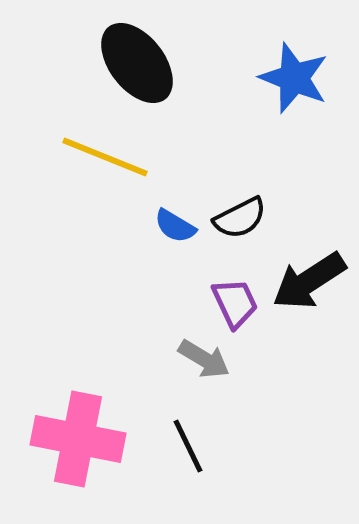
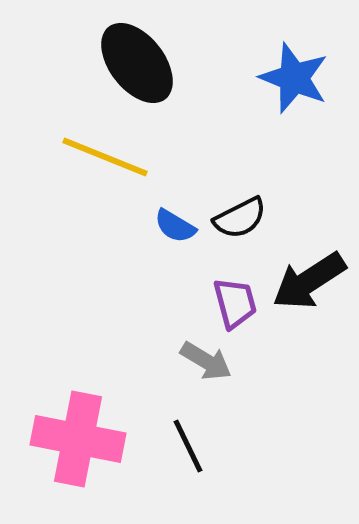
purple trapezoid: rotated 10 degrees clockwise
gray arrow: moved 2 px right, 2 px down
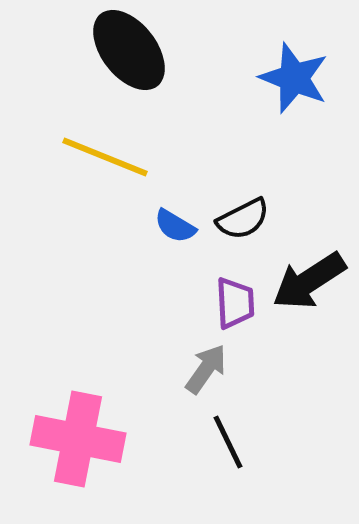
black ellipse: moved 8 px left, 13 px up
black semicircle: moved 3 px right, 1 px down
purple trapezoid: rotated 12 degrees clockwise
gray arrow: moved 8 px down; rotated 86 degrees counterclockwise
black line: moved 40 px right, 4 px up
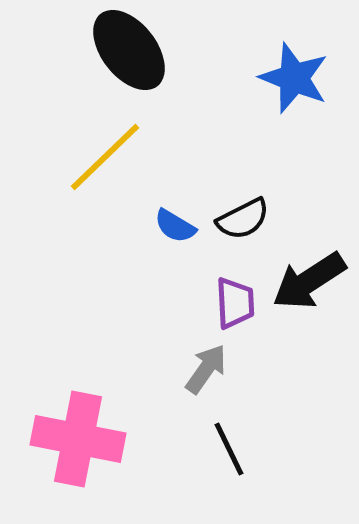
yellow line: rotated 66 degrees counterclockwise
black line: moved 1 px right, 7 px down
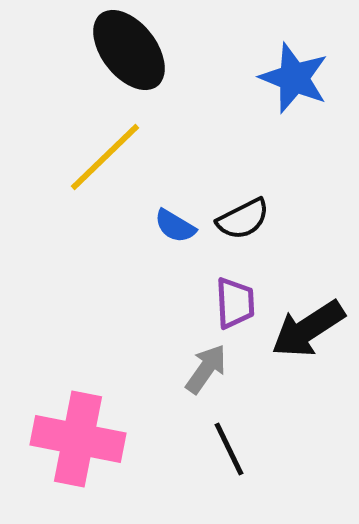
black arrow: moved 1 px left, 48 px down
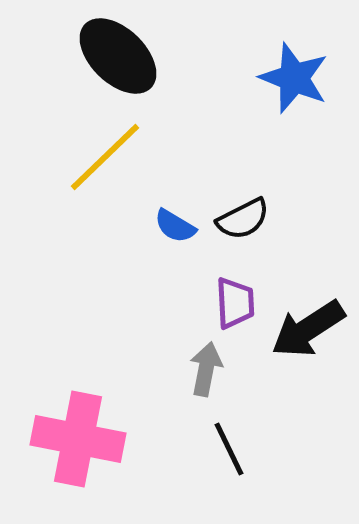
black ellipse: moved 11 px left, 6 px down; rotated 8 degrees counterclockwise
gray arrow: rotated 24 degrees counterclockwise
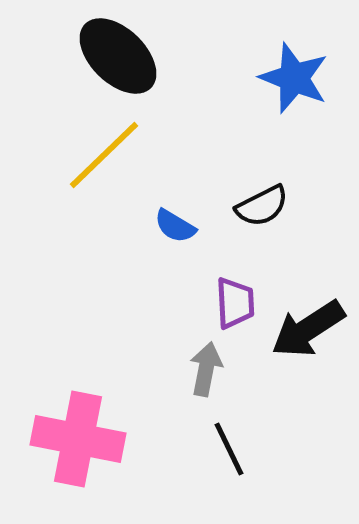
yellow line: moved 1 px left, 2 px up
black semicircle: moved 19 px right, 13 px up
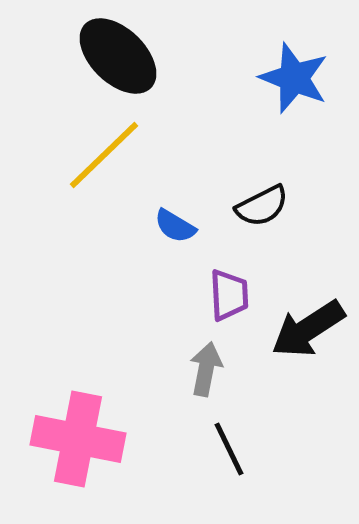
purple trapezoid: moved 6 px left, 8 px up
